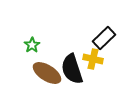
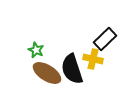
black rectangle: moved 1 px right, 1 px down
green star: moved 4 px right, 5 px down; rotated 14 degrees counterclockwise
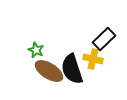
black rectangle: moved 1 px left
brown ellipse: moved 2 px right, 2 px up
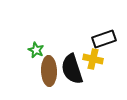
black rectangle: rotated 25 degrees clockwise
brown ellipse: rotated 56 degrees clockwise
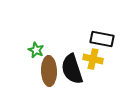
black rectangle: moved 2 px left; rotated 30 degrees clockwise
